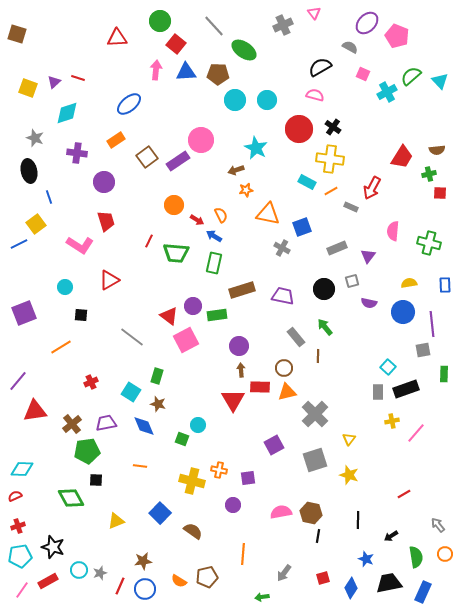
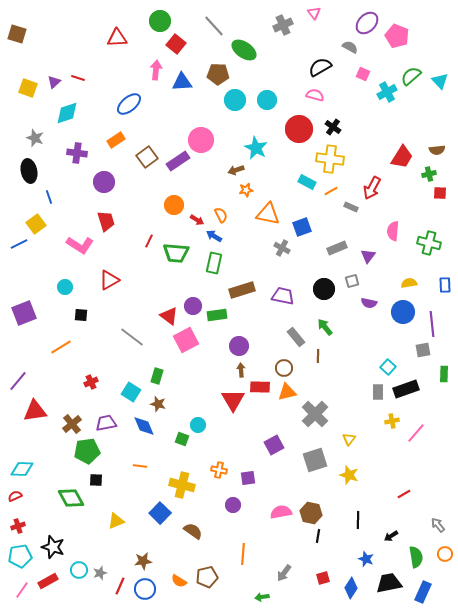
blue triangle at (186, 72): moved 4 px left, 10 px down
yellow cross at (192, 481): moved 10 px left, 4 px down
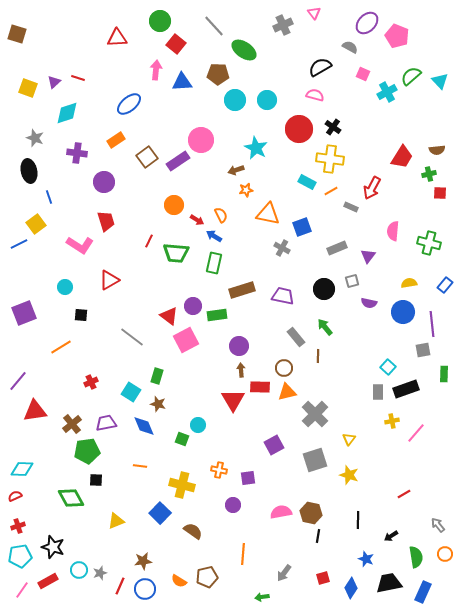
blue rectangle at (445, 285): rotated 42 degrees clockwise
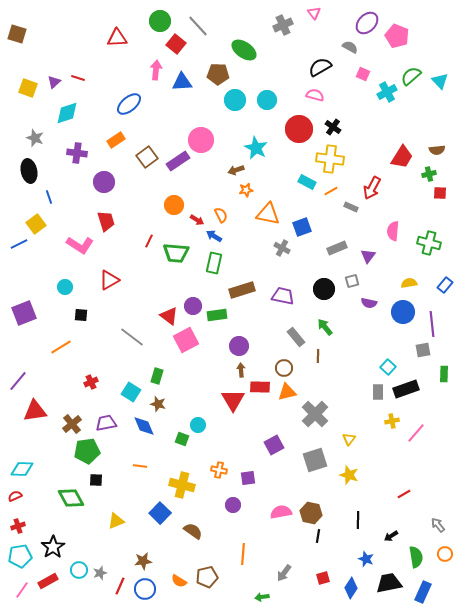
gray line at (214, 26): moved 16 px left
black star at (53, 547): rotated 20 degrees clockwise
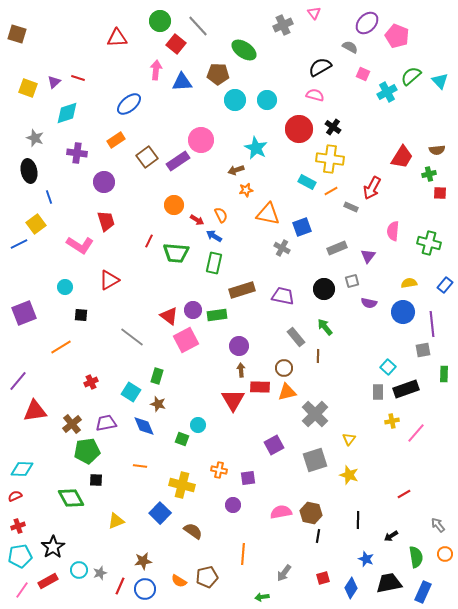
purple circle at (193, 306): moved 4 px down
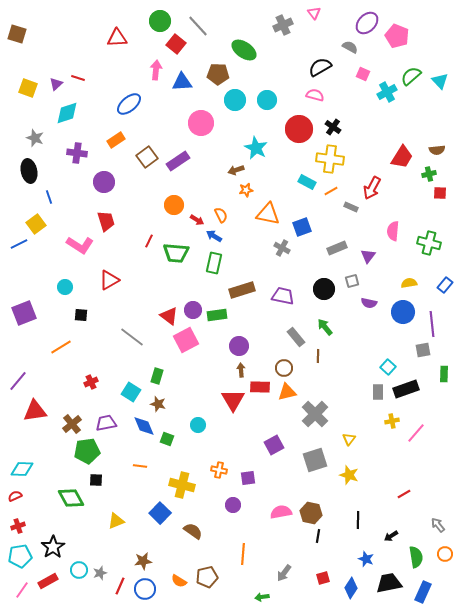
purple triangle at (54, 82): moved 2 px right, 2 px down
pink circle at (201, 140): moved 17 px up
green square at (182, 439): moved 15 px left
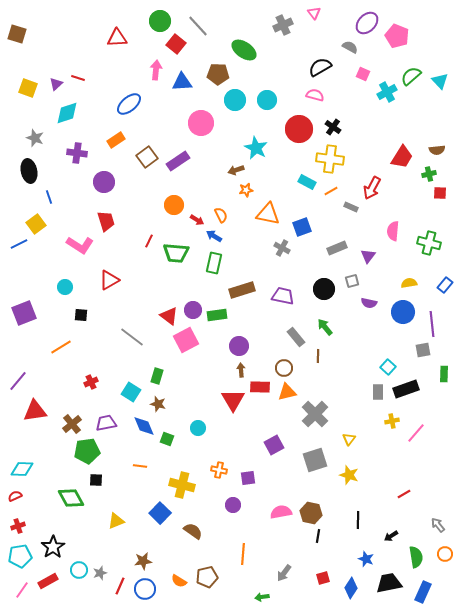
cyan circle at (198, 425): moved 3 px down
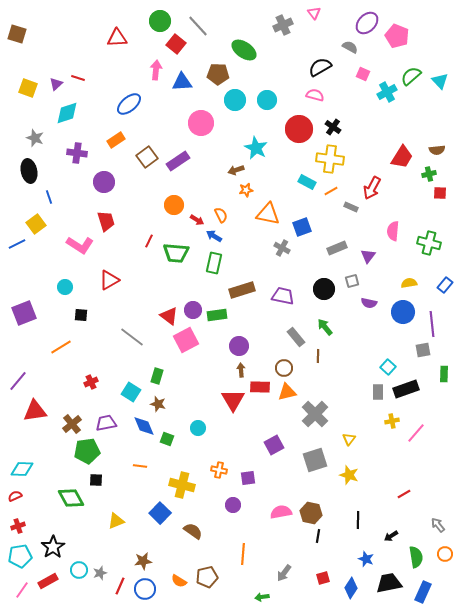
blue line at (19, 244): moved 2 px left
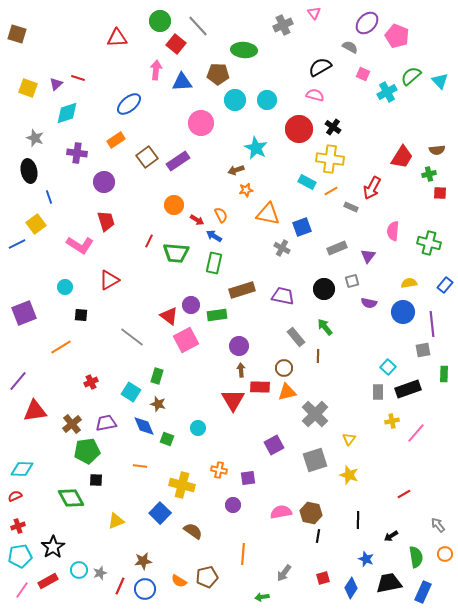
green ellipse at (244, 50): rotated 30 degrees counterclockwise
purple circle at (193, 310): moved 2 px left, 5 px up
black rectangle at (406, 389): moved 2 px right
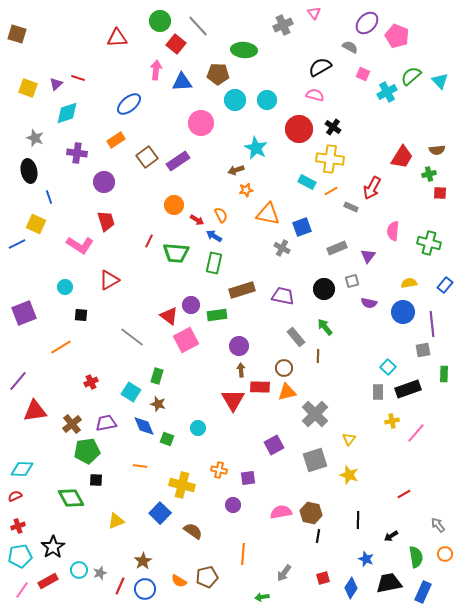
yellow square at (36, 224): rotated 30 degrees counterclockwise
brown star at (143, 561): rotated 24 degrees counterclockwise
